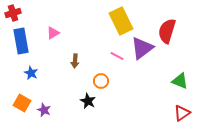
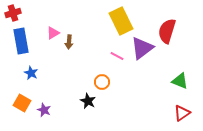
brown arrow: moved 6 px left, 19 px up
orange circle: moved 1 px right, 1 px down
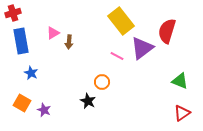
yellow rectangle: rotated 12 degrees counterclockwise
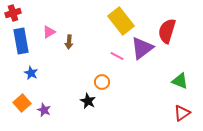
pink triangle: moved 4 px left, 1 px up
orange square: rotated 18 degrees clockwise
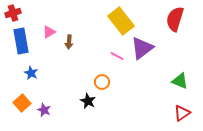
red semicircle: moved 8 px right, 12 px up
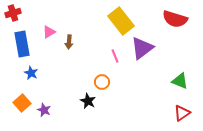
red semicircle: rotated 90 degrees counterclockwise
blue rectangle: moved 1 px right, 3 px down
pink line: moved 2 px left; rotated 40 degrees clockwise
